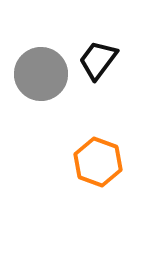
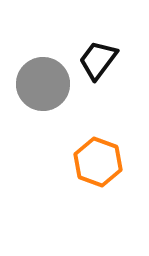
gray circle: moved 2 px right, 10 px down
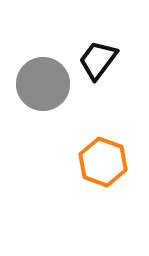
orange hexagon: moved 5 px right
